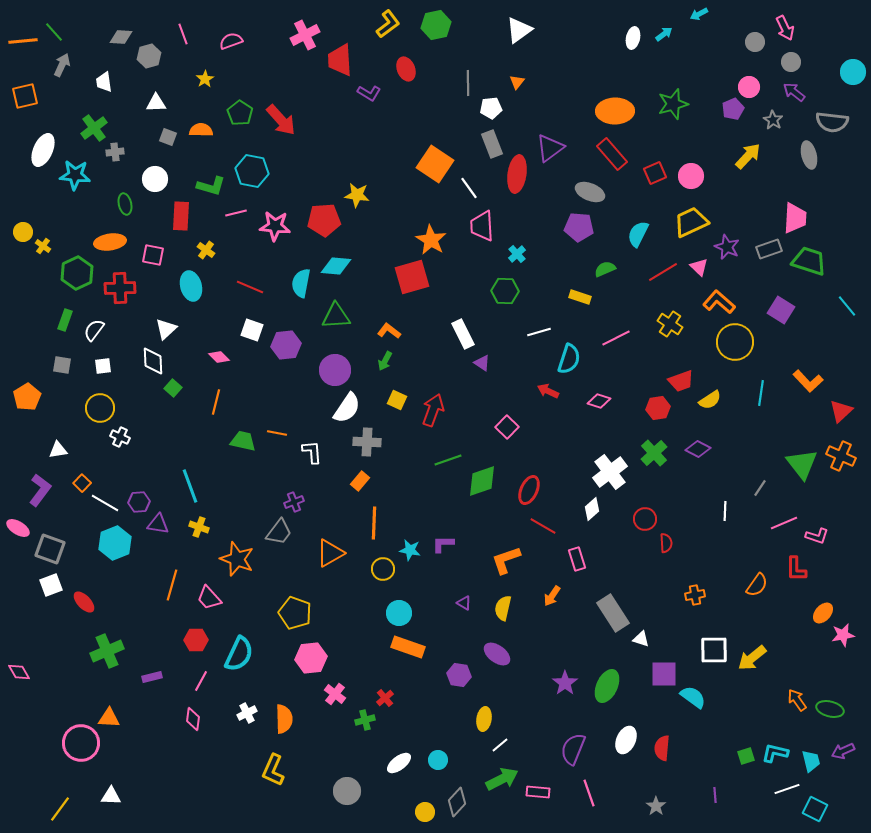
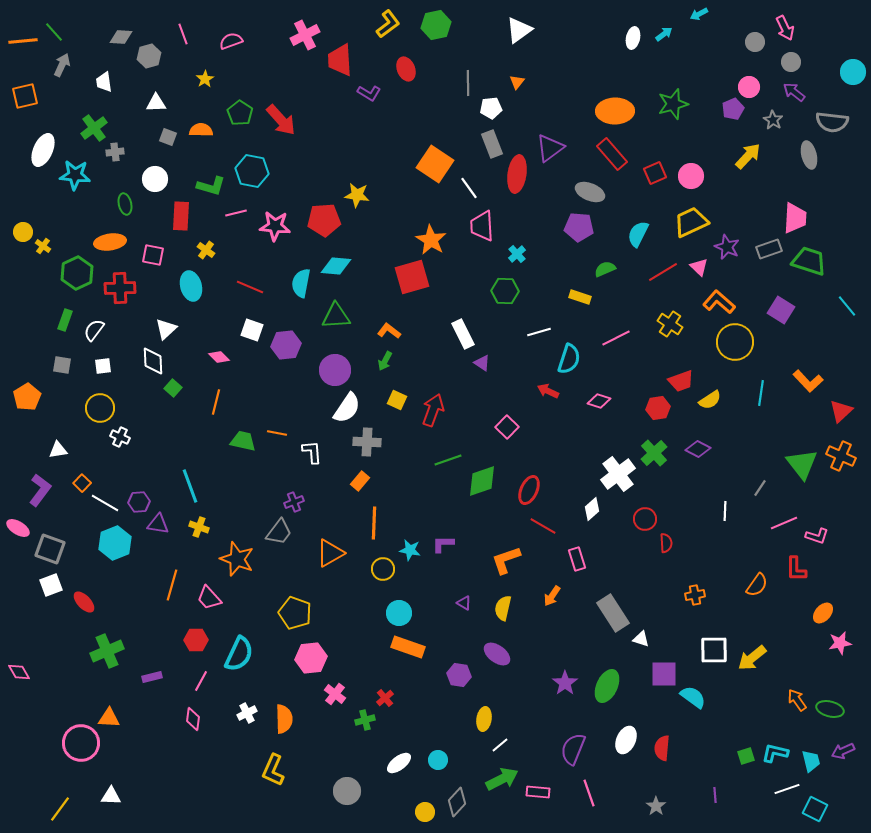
white cross at (610, 472): moved 8 px right, 2 px down
pink star at (843, 635): moved 3 px left, 8 px down
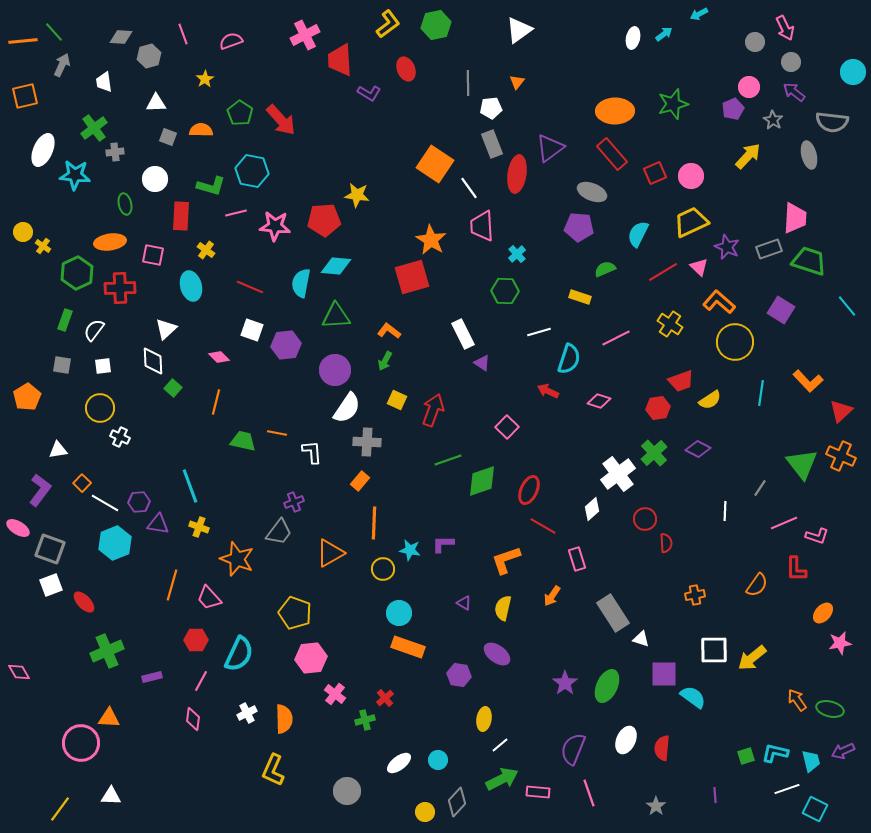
gray ellipse at (590, 192): moved 2 px right
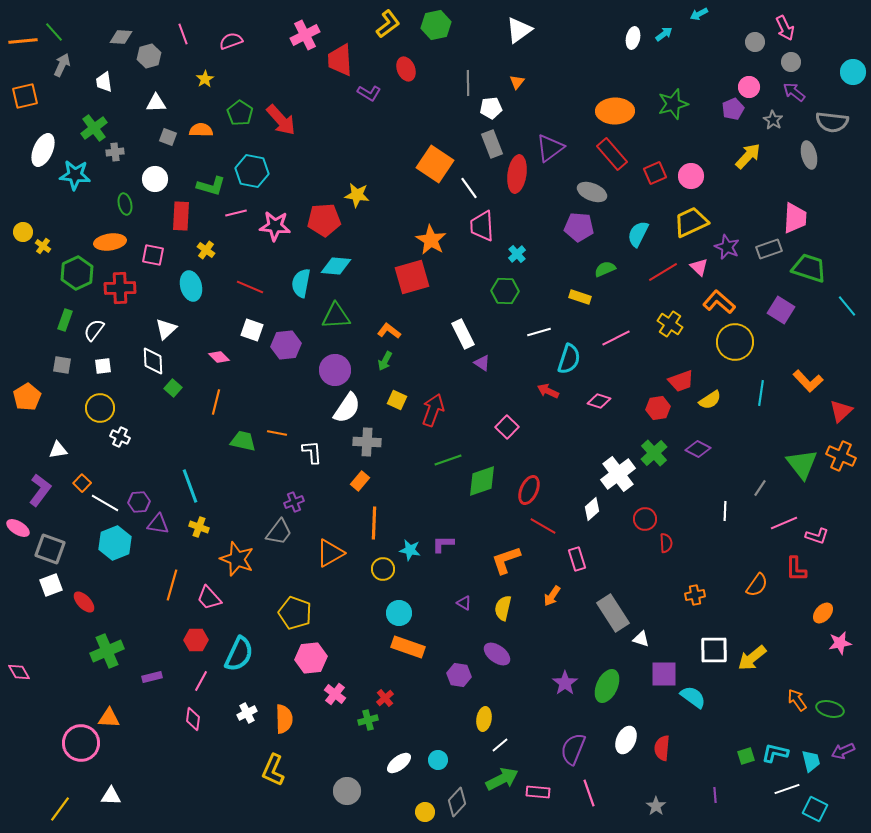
green trapezoid at (809, 261): moved 7 px down
green cross at (365, 720): moved 3 px right
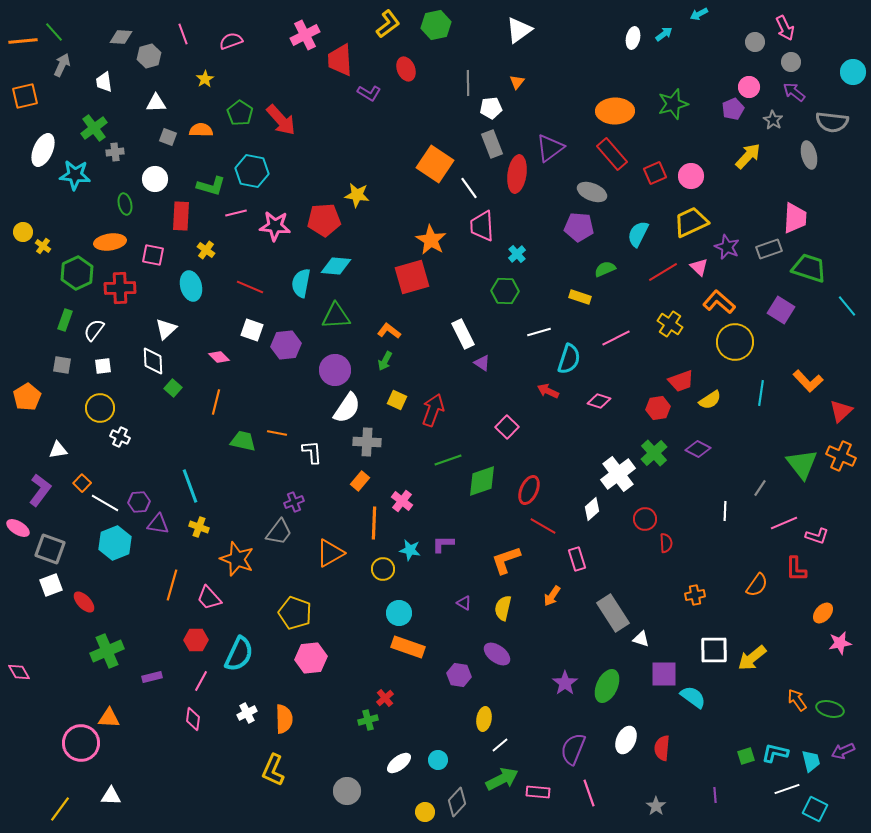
pink cross at (335, 694): moved 67 px right, 193 px up
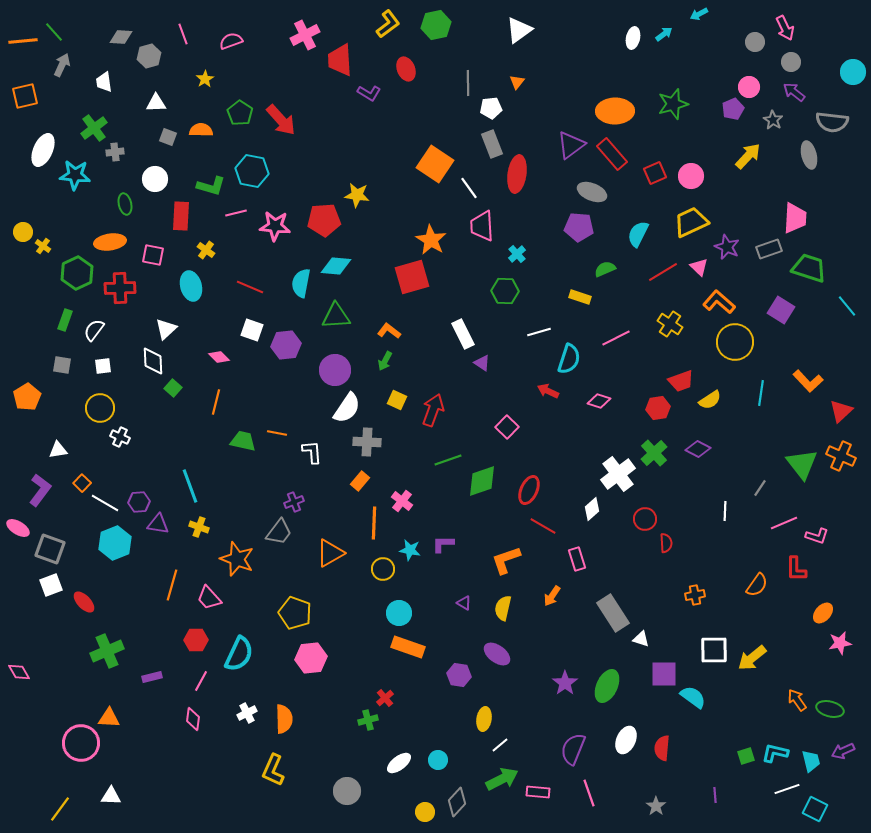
purple triangle at (550, 148): moved 21 px right, 3 px up
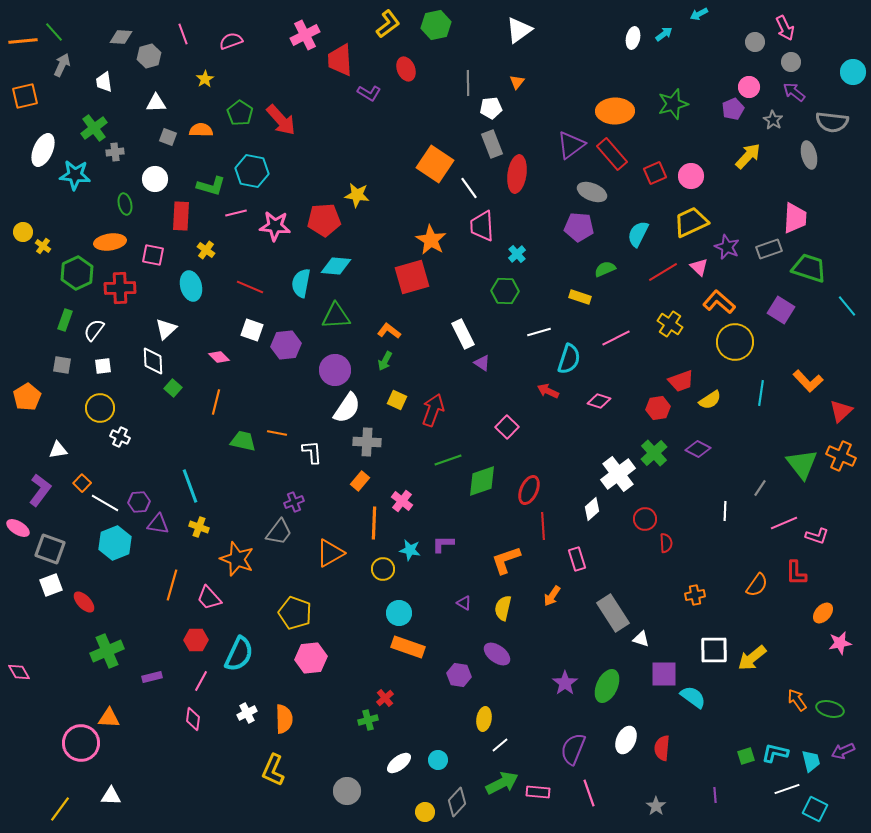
red line at (543, 526): rotated 56 degrees clockwise
red L-shape at (796, 569): moved 4 px down
green arrow at (502, 779): moved 4 px down
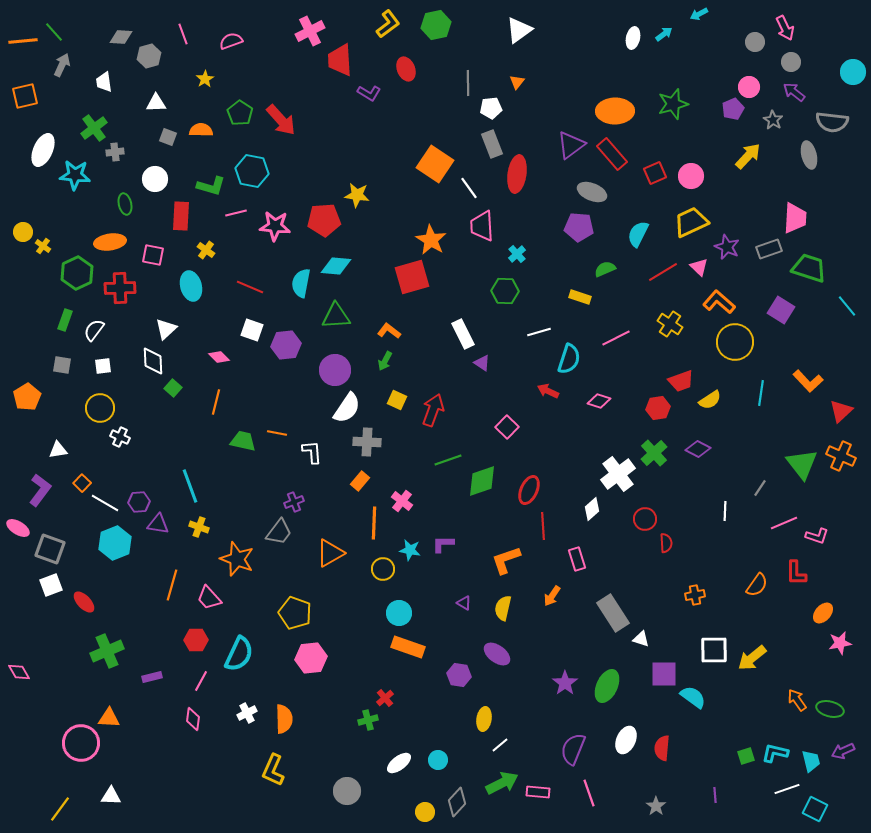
pink cross at (305, 35): moved 5 px right, 4 px up
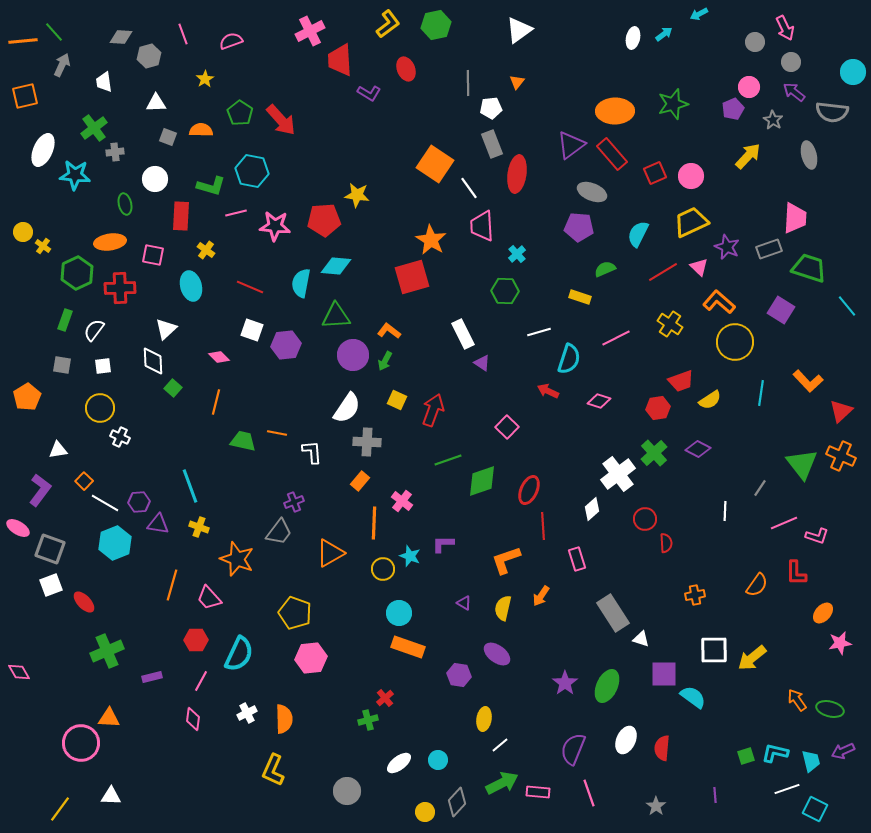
gray semicircle at (832, 122): moved 10 px up
purple circle at (335, 370): moved 18 px right, 15 px up
orange square at (82, 483): moved 2 px right, 2 px up
cyan star at (410, 550): moved 6 px down; rotated 10 degrees clockwise
orange arrow at (552, 596): moved 11 px left
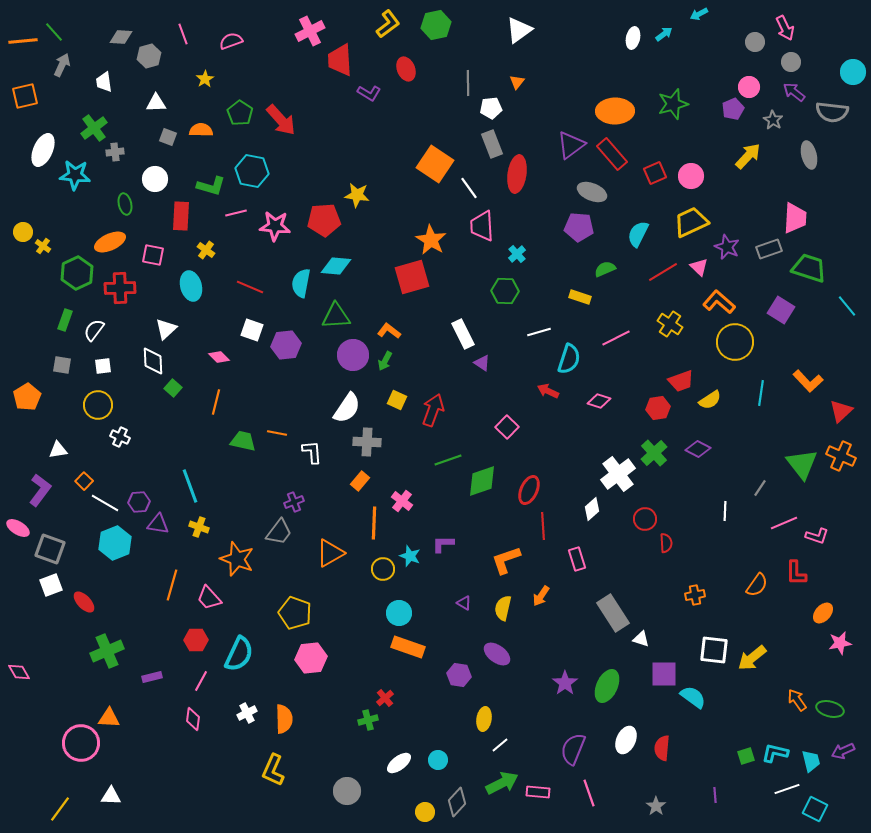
orange ellipse at (110, 242): rotated 16 degrees counterclockwise
yellow circle at (100, 408): moved 2 px left, 3 px up
white square at (714, 650): rotated 8 degrees clockwise
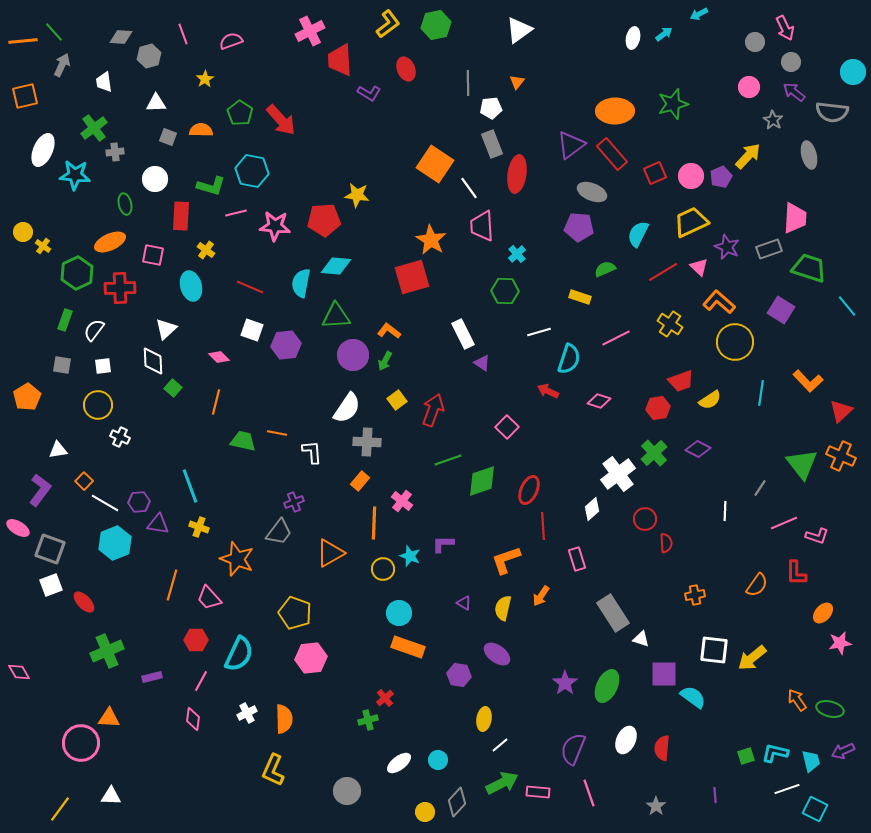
purple pentagon at (733, 109): moved 12 px left, 68 px down
yellow square at (397, 400): rotated 30 degrees clockwise
